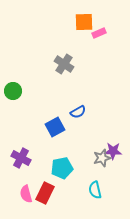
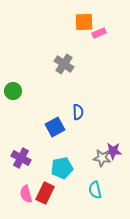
blue semicircle: rotated 63 degrees counterclockwise
gray star: rotated 24 degrees clockwise
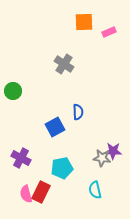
pink rectangle: moved 10 px right, 1 px up
red rectangle: moved 4 px left, 1 px up
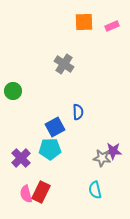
pink rectangle: moved 3 px right, 6 px up
purple cross: rotated 18 degrees clockwise
cyan pentagon: moved 12 px left, 19 px up; rotated 10 degrees clockwise
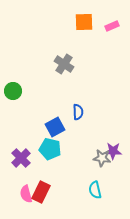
cyan pentagon: rotated 15 degrees clockwise
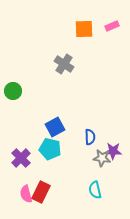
orange square: moved 7 px down
blue semicircle: moved 12 px right, 25 px down
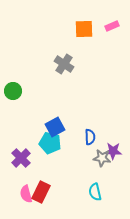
cyan pentagon: moved 6 px up
cyan semicircle: moved 2 px down
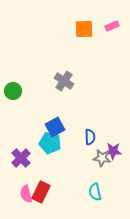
gray cross: moved 17 px down
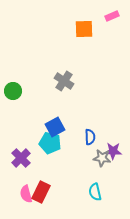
pink rectangle: moved 10 px up
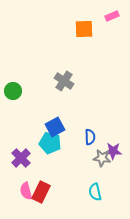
pink semicircle: moved 3 px up
